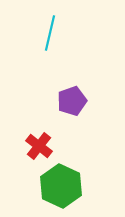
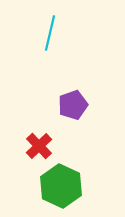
purple pentagon: moved 1 px right, 4 px down
red cross: rotated 8 degrees clockwise
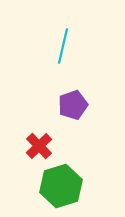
cyan line: moved 13 px right, 13 px down
green hexagon: rotated 18 degrees clockwise
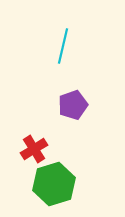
red cross: moved 5 px left, 3 px down; rotated 12 degrees clockwise
green hexagon: moved 7 px left, 2 px up
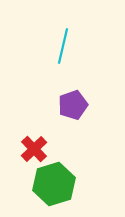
red cross: rotated 12 degrees counterclockwise
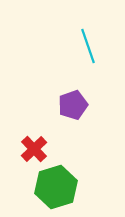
cyan line: moved 25 px right; rotated 32 degrees counterclockwise
green hexagon: moved 2 px right, 3 px down
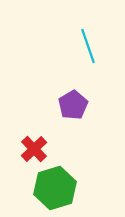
purple pentagon: rotated 12 degrees counterclockwise
green hexagon: moved 1 px left, 1 px down
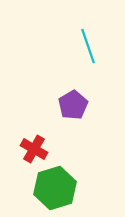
red cross: rotated 16 degrees counterclockwise
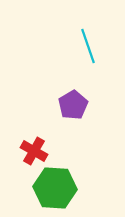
red cross: moved 2 px down
green hexagon: rotated 21 degrees clockwise
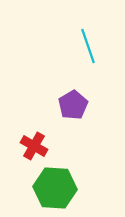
red cross: moved 5 px up
